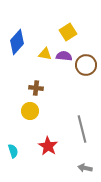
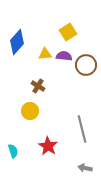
yellow triangle: rotated 16 degrees counterclockwise
brown cross: moved 2 px right, 2 px up; rotated 24 degrees clockwise
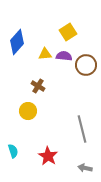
yellow circle: moved 2 px left
red star: moved 10 px down
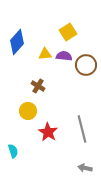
red star: moved 24 px up
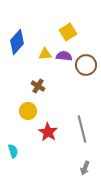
gray arrow: rotated 80 degrees counterclockwise
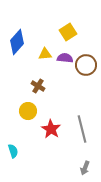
purple semicircle: moved 1 px right, 2 px down
red star: moved 3 px right, 3 px up
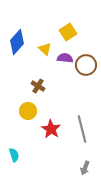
yellow triangle: moved 5 px up; rotated 48 degrees clockwise
cyan semicircle: moved 1 px right, 4 px down
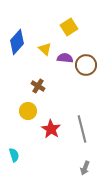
yellow square: moved 1 px right, 5 px up
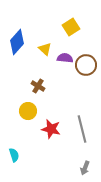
yellow square: moved 2 px right
red star: rotated 18 degrees counterclockwise
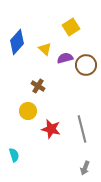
purple semicircle: rotated 21 degrees counterclockwise
